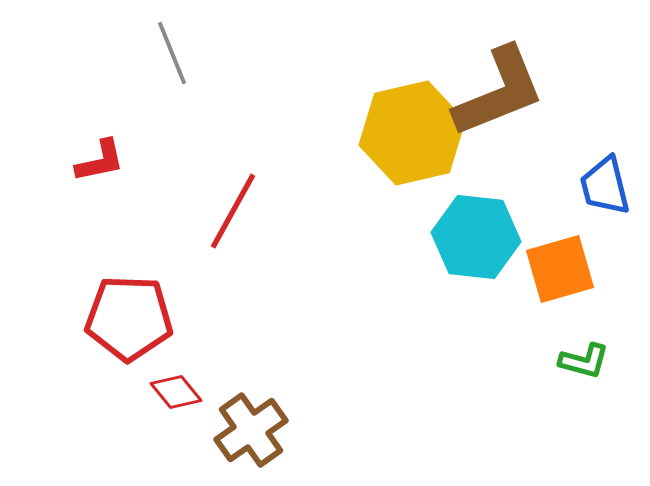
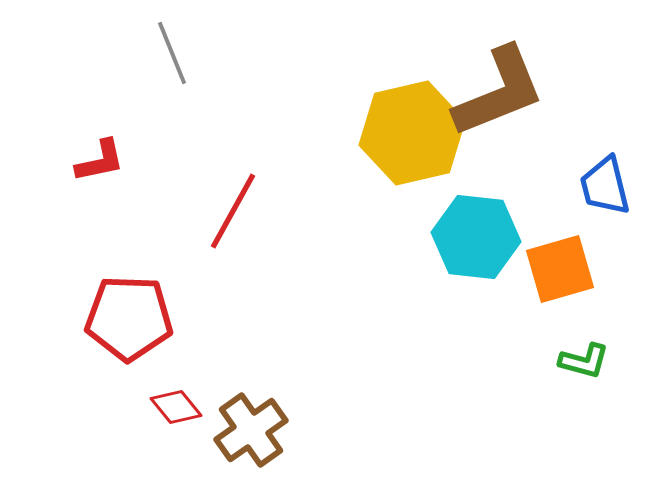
red diamond: moved 15 px down
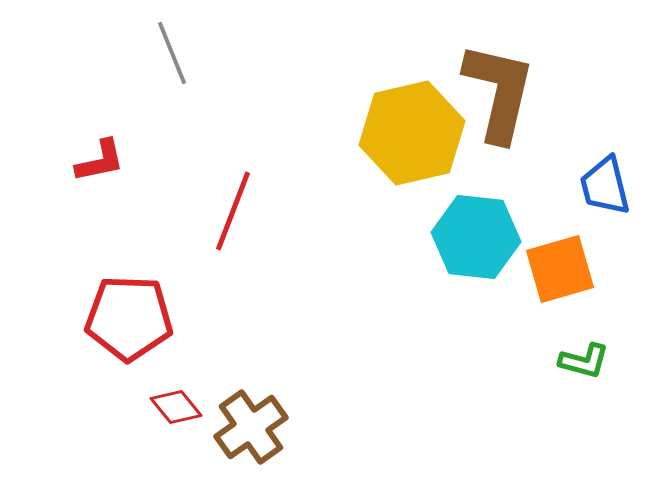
brown L-shape: rotated 55 degrees counterclockwise
red line: rotated 8 degrees counterclockwise
brown cross: moved 3 px up
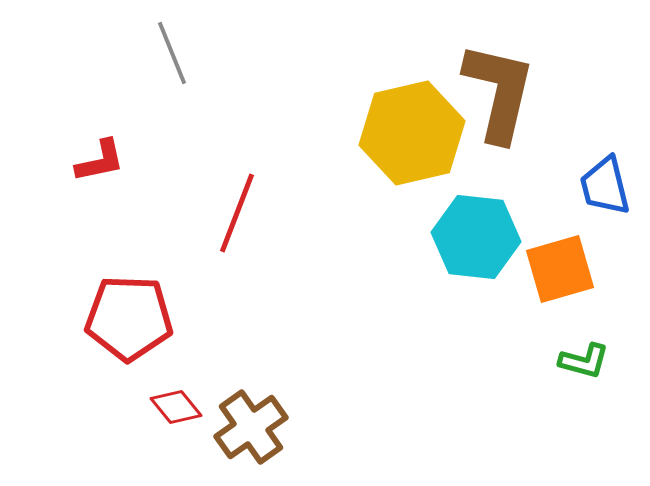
red line: moved 4 px right, 2 px down
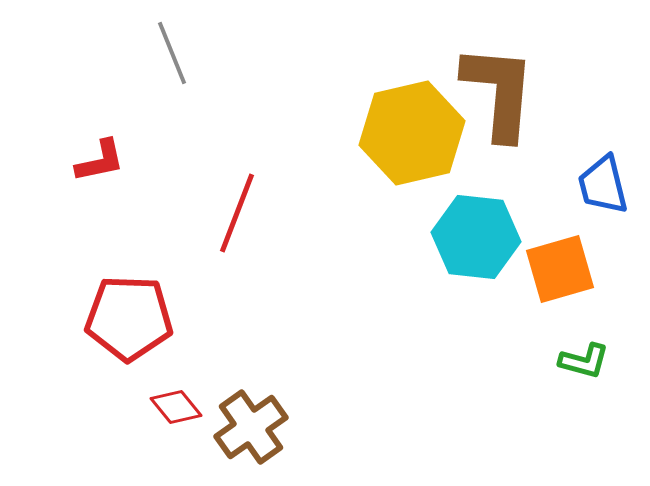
brown L-shape: rotated 8 degrees counterclockwise
blue trapezoid: moved 2 px left, 1 px up
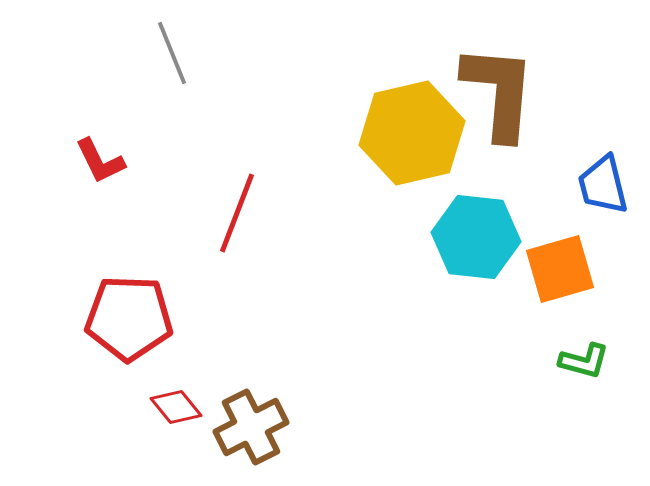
red L-shape: rotated 76 degrees clockwise
brown cross: rotated 8 degrees clockwise
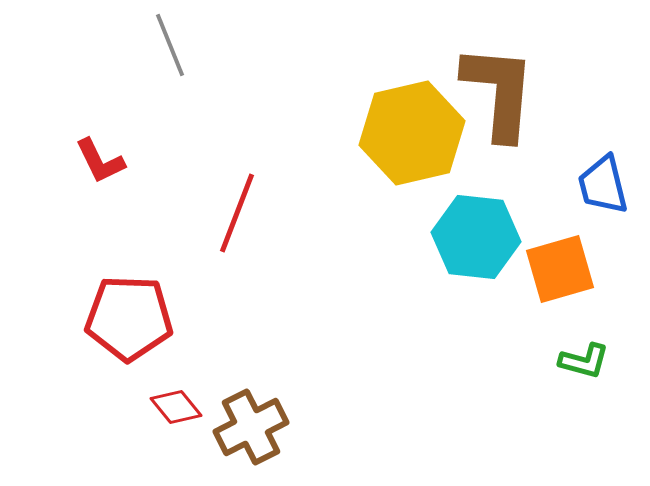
gray line: moved 2 px left, 8 px up
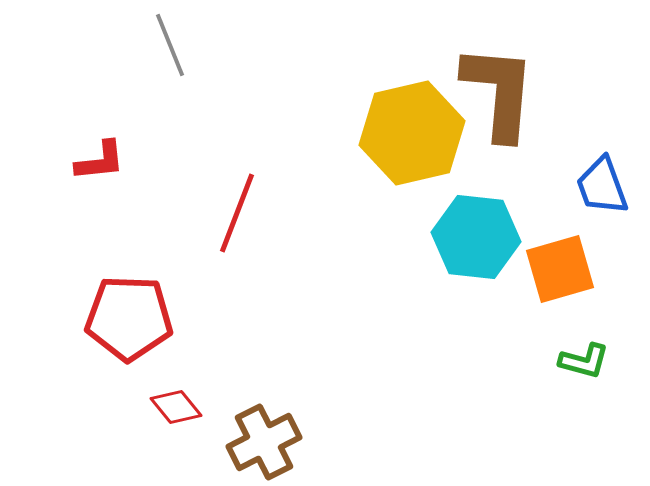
red L-shape: rotated 70 degrees counterclockwise
blue trapezoid: moved 1 px left, 1 px down; rotated 6 degrees counterclockwise
brown cross: moved 13 px right, 15 px down
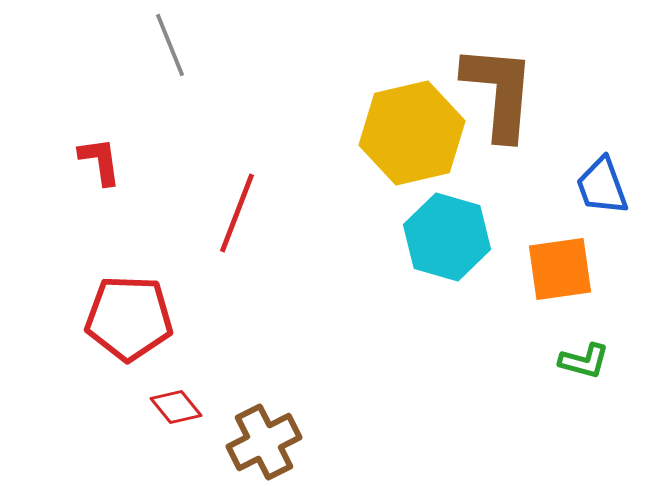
red L-shape: rotated 92 degrees counterclockwise
cyan hexagon: moved 29 px left; rotated 10 degrees clockwise
orange square: rotated 8 degrees clockwise
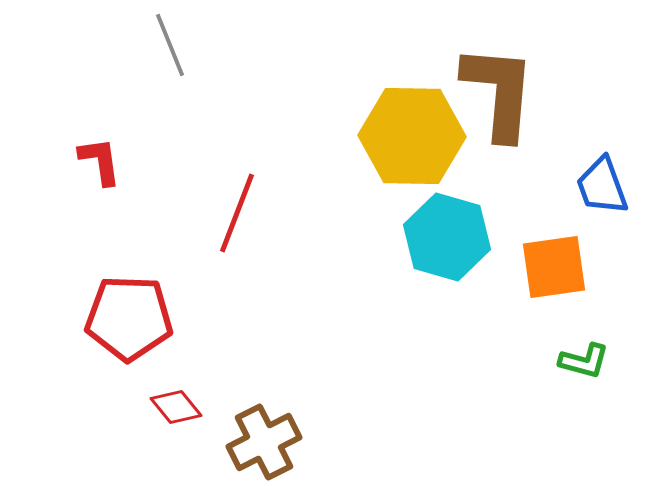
yellow hexagon: moved 3 px down; rotated 14 degrees clockwise
orange square: moved 6 px left, 2 px up
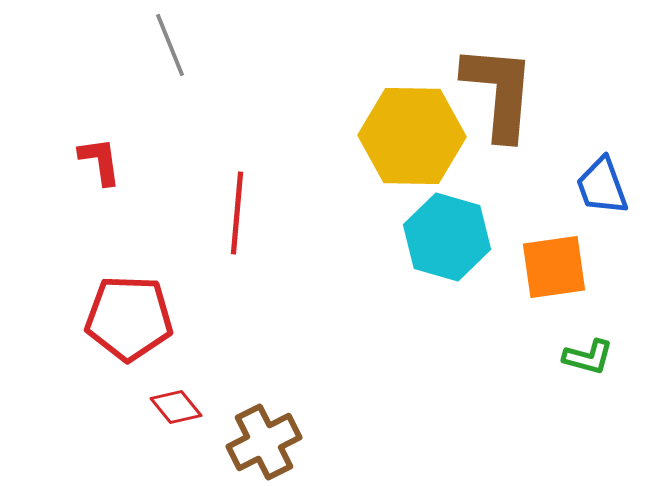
red line: rotated 16 degrees counterclockwise
green L-shape: moved 4 px right, 4 px up
